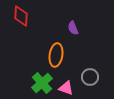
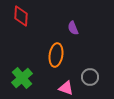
green cross: moved 20 px left, 5 px up
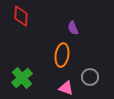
orange ellipse: moved 6 px right
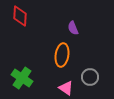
red diamond: moved 1 px left
green cross: rotated 15 degrees counterclockwise
pink triangle: rotated 14 degrees clockwise
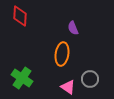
orange ellipse: moved 1 px up
gray circle: moved 2 px down
pink triangle: moved 2 px right, 1 px up
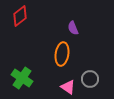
red diamond: rotated 50 degrees clockwise
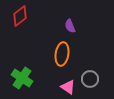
purple semicircle: moved 3 px left, 2 px up
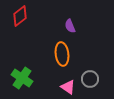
orange ellipse: rotated 15 degrees counterclockwise
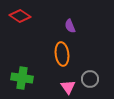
red diamond: rotated 70 degrees clockwise
green cross: rotated 25 degrees counterclockwise
pink triangle: rotated 21 degrees clockwise
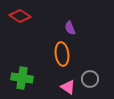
purple semicircle: moved 2 px down
pink triangle: rotated 21 degrees counterclockwise
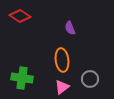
orange ellipse: moved 6 px down
pink triangle: moved 6 px left; rotated 49 degrees clockwise
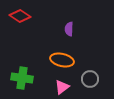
purple semicircle: moved 1 px left, 1 px down; rotated 24 degrees clockwise
orange ellipse: rotated 70 degrees counterclockwise
